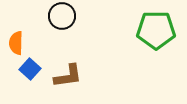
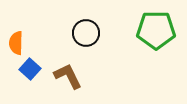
black circle: moved 24 px right, 17 px down
brown L-shape: rotated 108 degrees counterclockwise
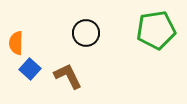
green pentagon: rotated 9 degrees counterclockwise
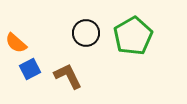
green pentagon: moved 23 px left, 6 px down; rotated 21 degrees counterclockwise
orange semicircle: rotated 50 degrees counterclockwise
blue square: rotated 20 degrees clockwise
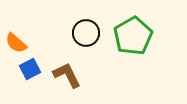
brown L-shape: moved 1 px left, 1 px up
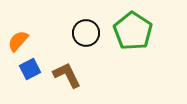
green pentagon: moved 5 px up; rotated 9 degrees counterclockwise
orange semicircle: moved 2 px right, 2 px up; rotated 90 degrees clockwise
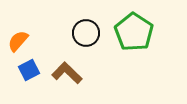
green pentagon: moved 1 px right, 1 px down
blue square: moved 1 px left, 1 px down
brown L-shape: moved 2 px up; rotated 20 degrees counterclockwise
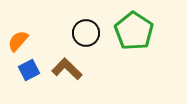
green pentagon: moved 1 px up
brown L-shape: moved 4 px up
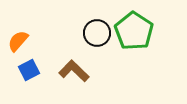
black circle: moved 11 px right
brown L-shape: moved 7 px right, 2 px down
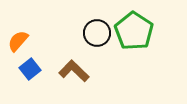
blue square: moved 1 px right, 1 px up; rotated 10 degrees counterclockwise
